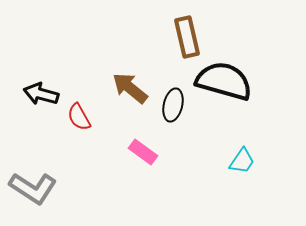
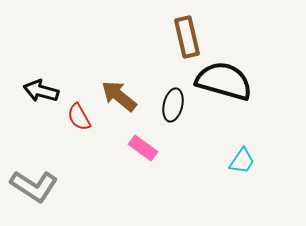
brown arrow: moved 11 px left, 8 px down
black arrow: moved 3 px up
pink rectangle: moved 4 px up
gray L-shape: moved 1 px right, 2 px up
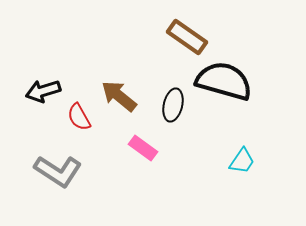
brown rectangle: rotated 42 degrees counterclockwise
black arrow: moved 2 px right; rotated 32 degrees counterclockwise
gray L-shape: moved 24 px right, 15 px up
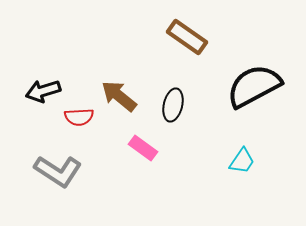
black semicircle: moved 30 px right, 5 px down; rotated 44 degrees counterclockwise
red semicircle: rotated 64 degrees counterclockwise
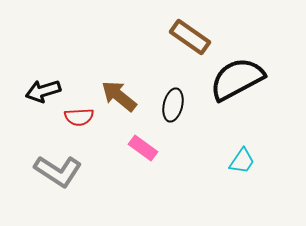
brown rectangle: moved 3 px right
black semicircle: moved 17 px left, 7 px up
